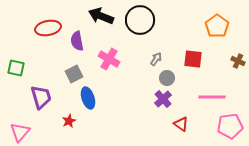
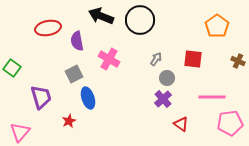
green square: moved 4 px left; rotated 24 degrees clockwise
pink pentagon: moved 3 px up
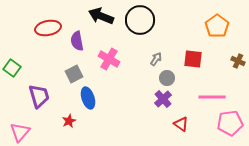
purple trapezoid: moved 2 px left, 1 px up
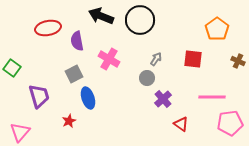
orange pentagon: moved 3 px down
gray circle: moved 20 px left
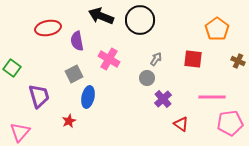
blue ellipse: moved 1 px up; rotated 30 degrees clockwise
